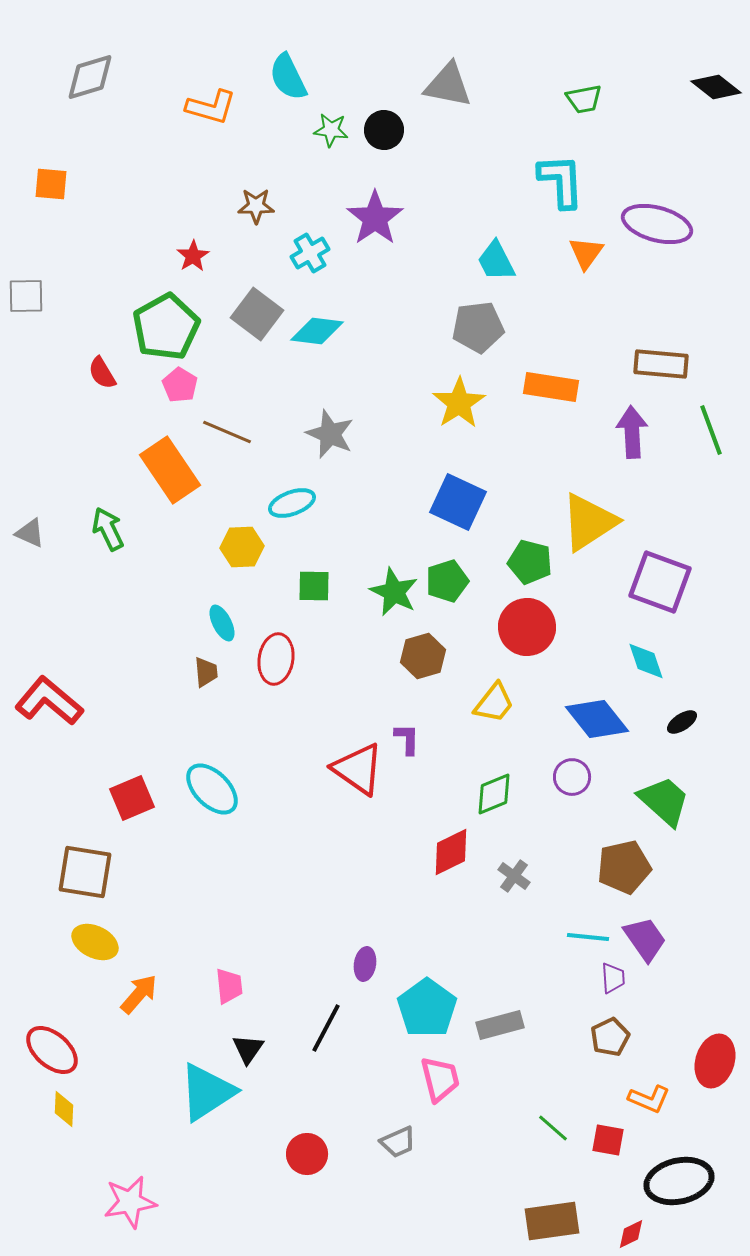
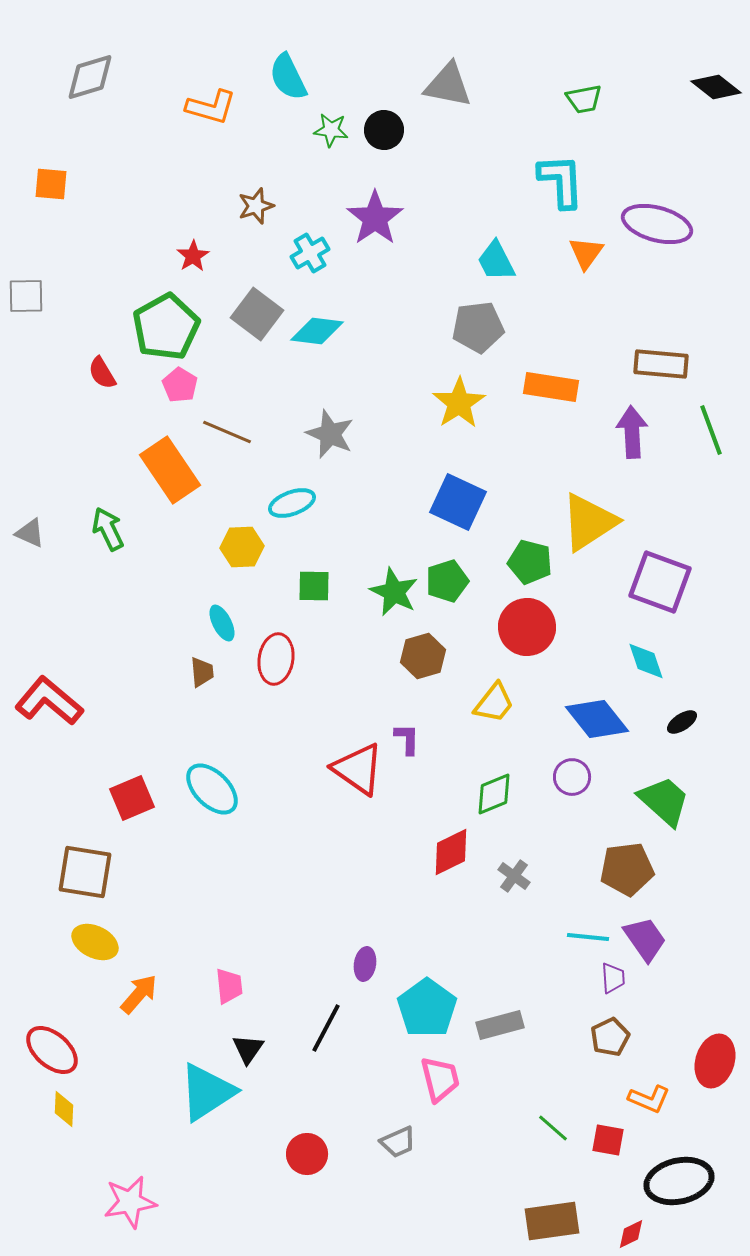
brown star at (256, 206): rotated 18 degrees counterclockwise
brown trapezoid at (206, 672): moved 4 px left
brown pentagon at (624, 867): moved 3 px right, 2 px down; rotated 6 degrees clockwise
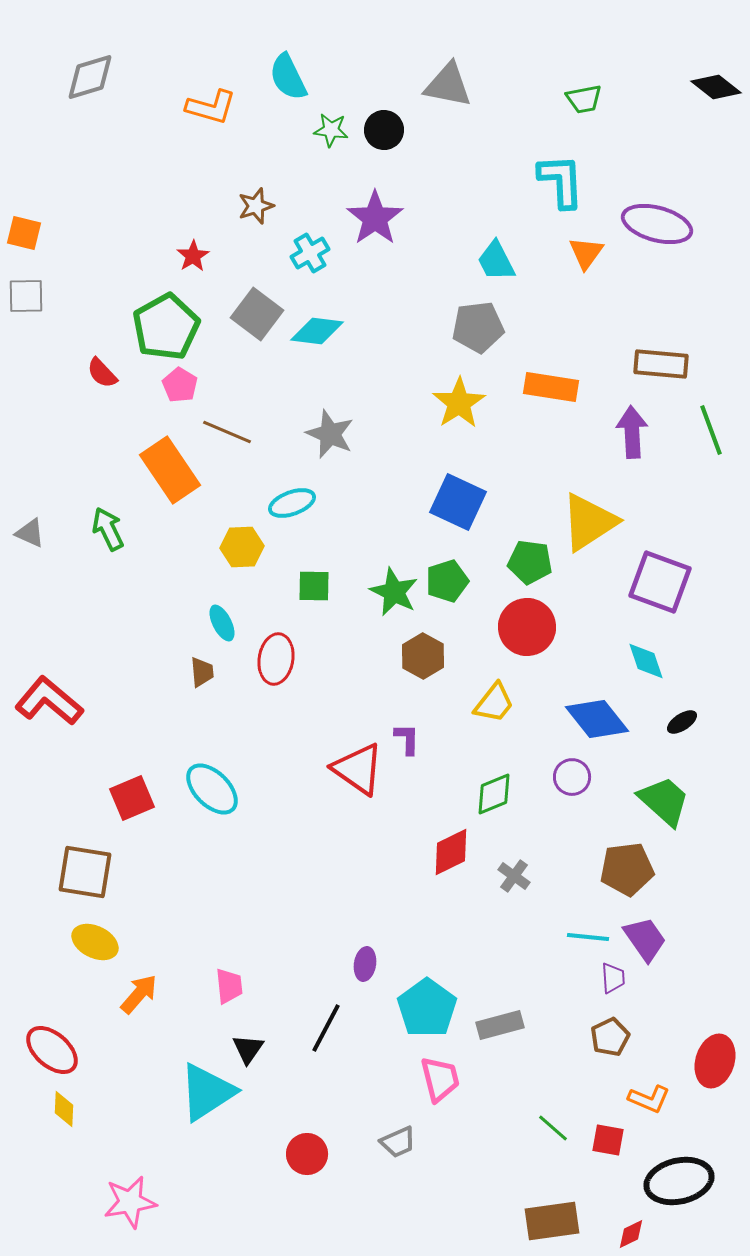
orange square at (51, 184): moved 27 px left, 49 px down; rotated 9 degrees clockwise
red semicircle at (102, 373): rotated 12 degrees counterclockwise
green pentagon at (530, 562): rotated 6 degrees counterclockwise
brown hexagon at (423, 656): rotated 15 degrees counterclockwise
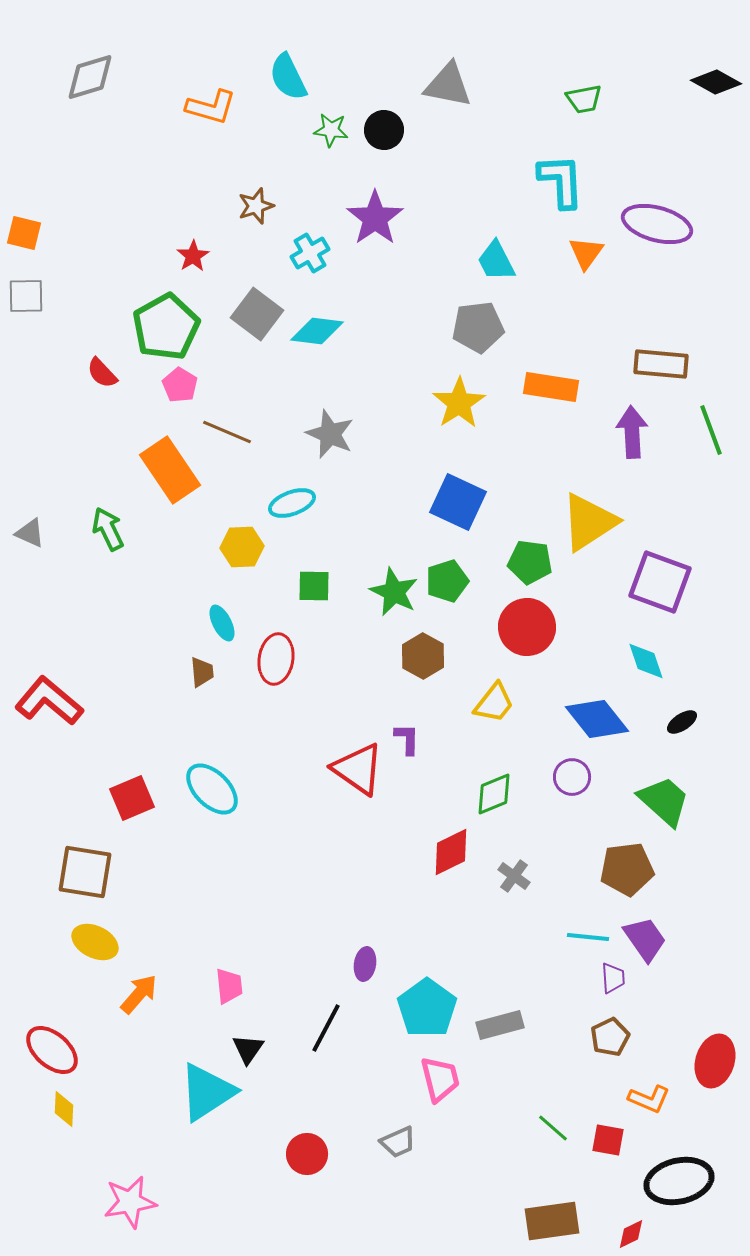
black diamond at (716, 87): moved 5 px up; rotated 9 degrees counterclockwise
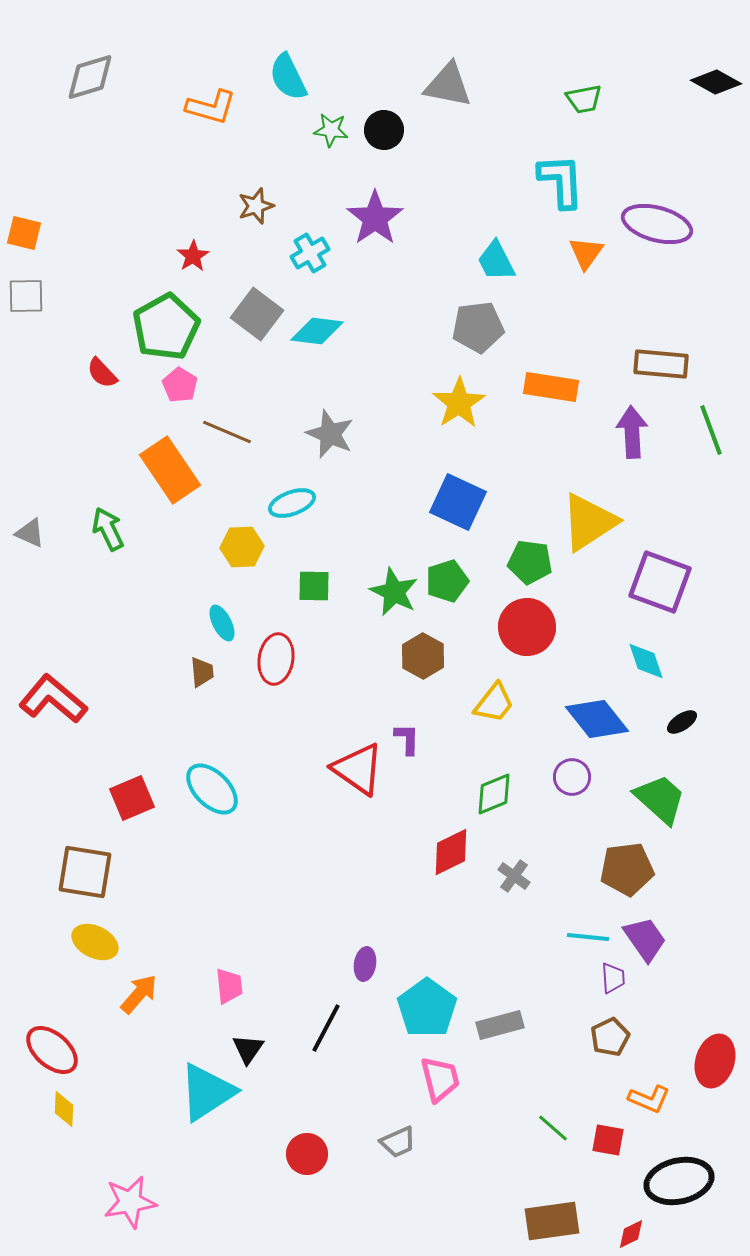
red L-shape at (49, 701): moved 4 px right, 2 px up
green trapezoid at (664, 801): moved 4 px left, 2 px up
